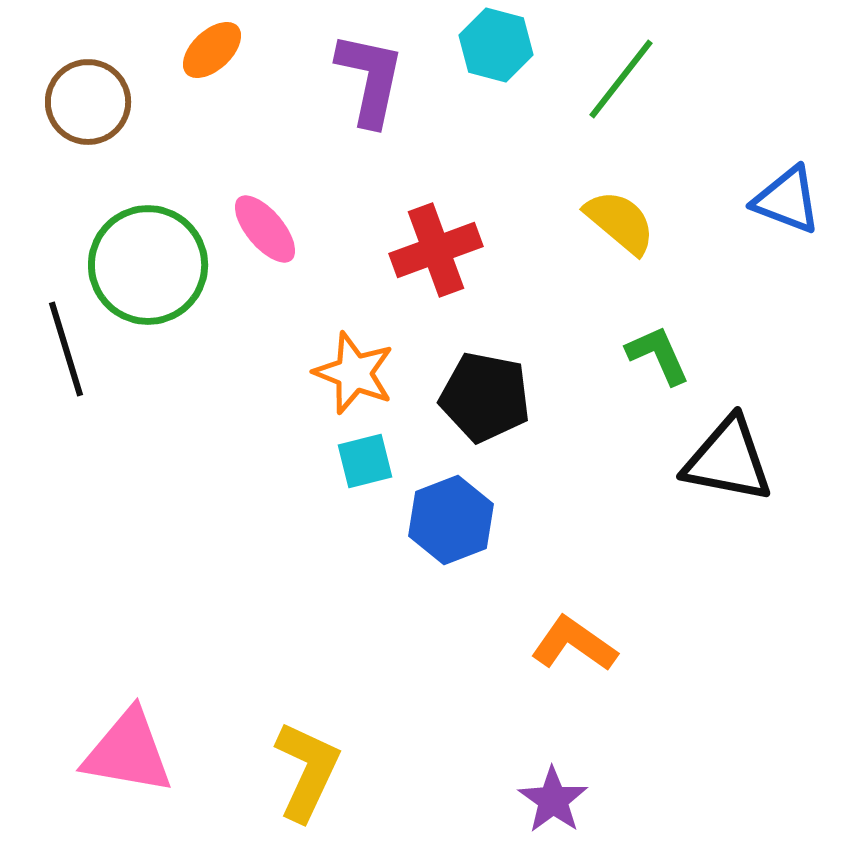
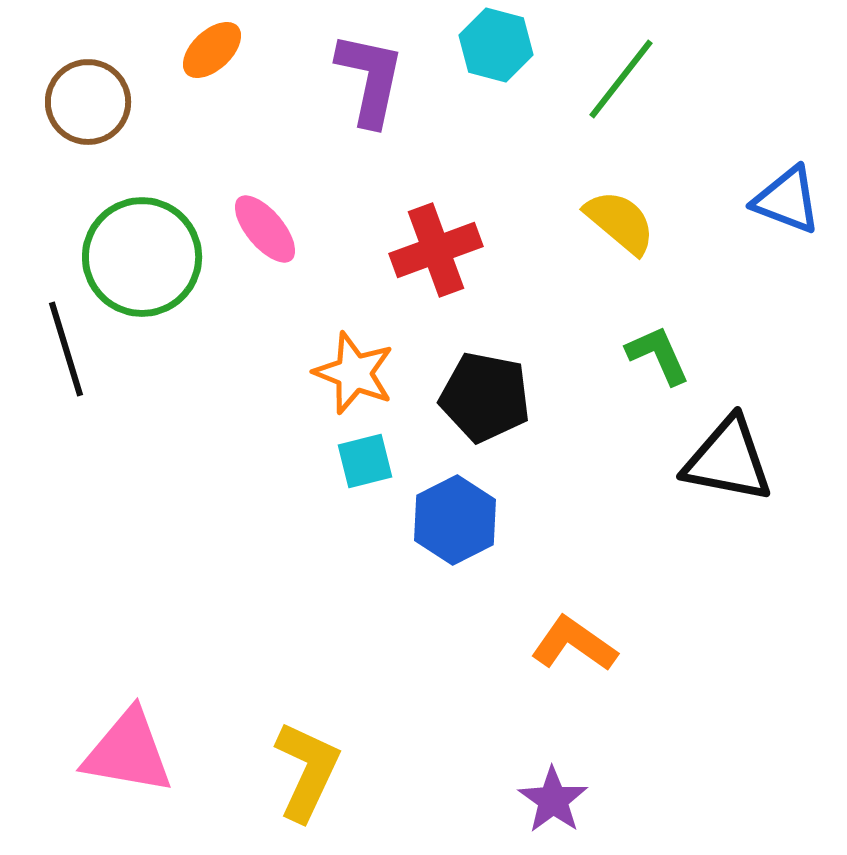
green circle: moved 6 px left, 8 px up
blue hexagon: moved 4 px right; rotated 6 degrees counterclockwise
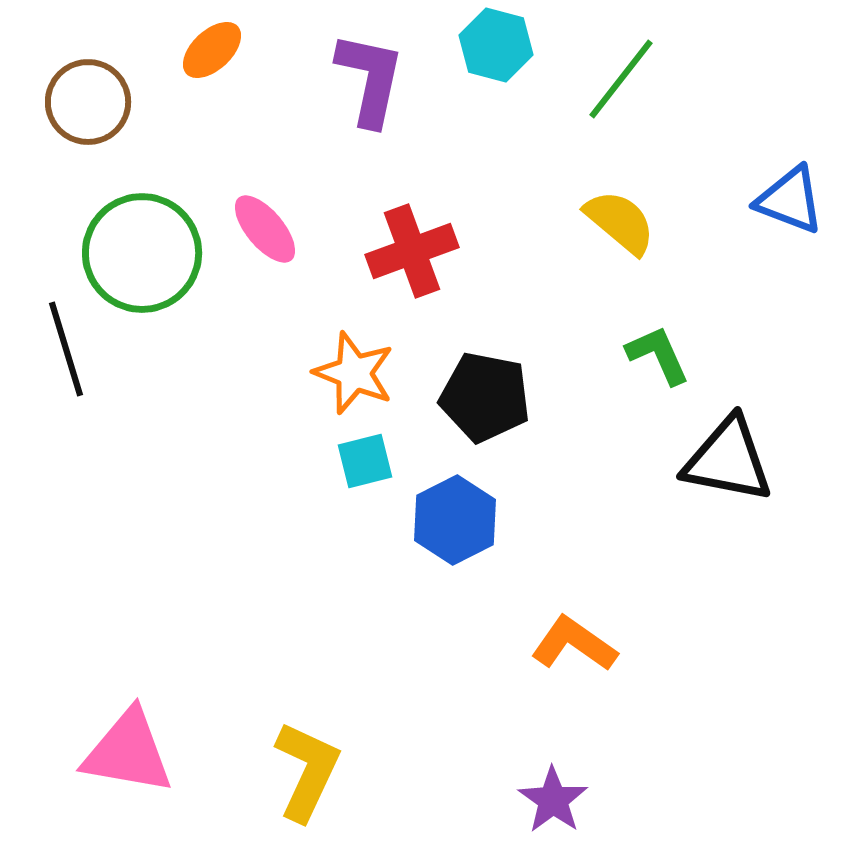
blue triangle: moved 3 px right
red cross: moved 24 px left, 1 px down
green circle: moved 4 px up
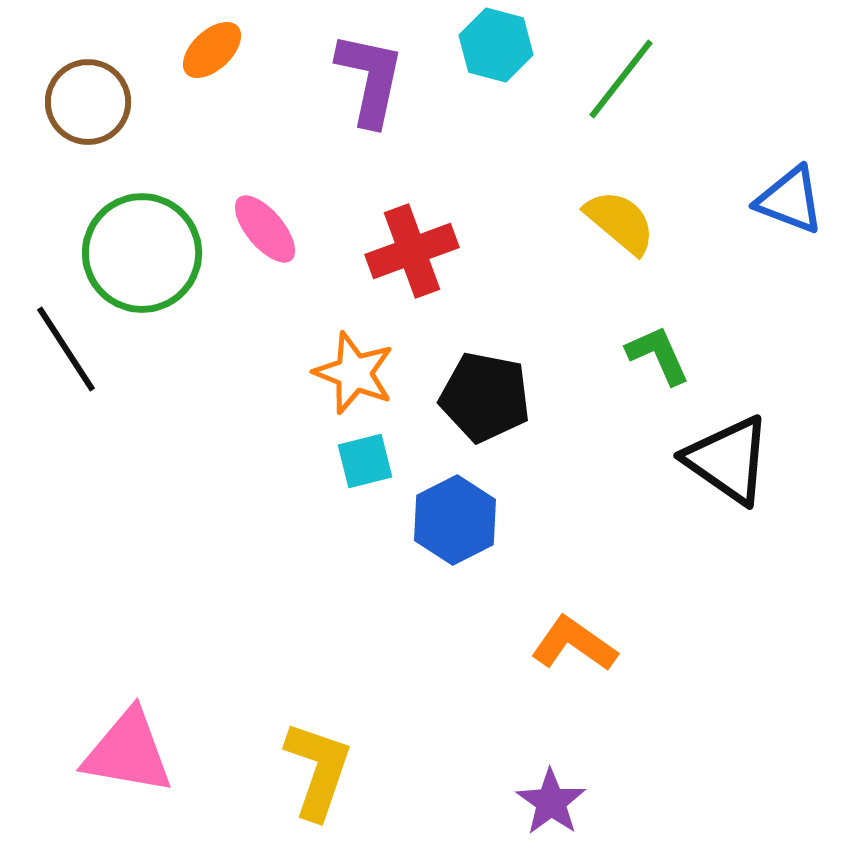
black line: rotated 16 degrees counterclockwise
black triangle: rotated 24 degrees clockwise
yellow L-shape: moved 11 px right, 1 px up; rotated 6 degrees counterclockwise
purple star: moved 2 px left, 2 px down
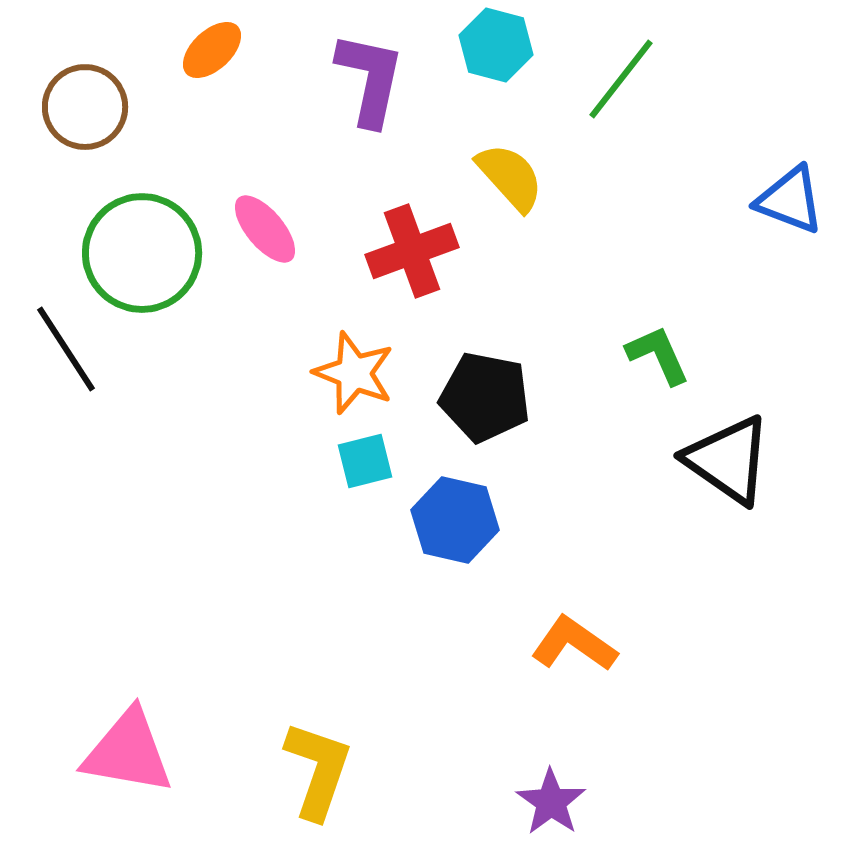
brown circle: moved 3 px left, 5 px down
yellow semicircle: moved 110 px left, 45 px up; rotated 8 degrees clockwise
blue hexagon: rotated 20 degrees counterclockwise
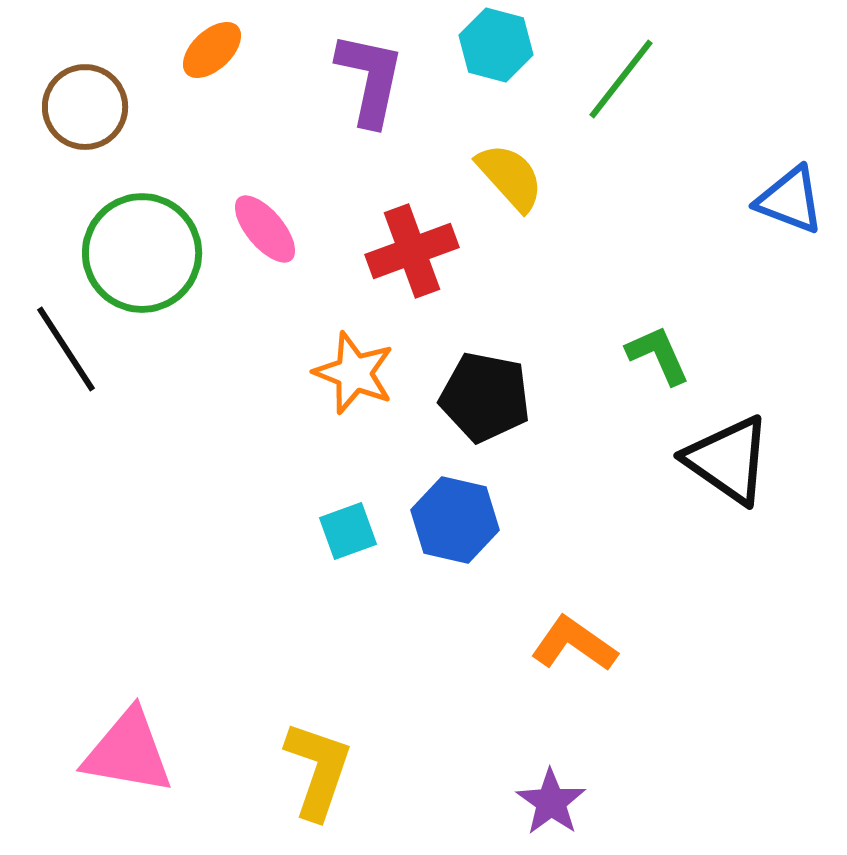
cyan square: moved 17 px left, 70 px down; rotated 6 degrees counterclockwise
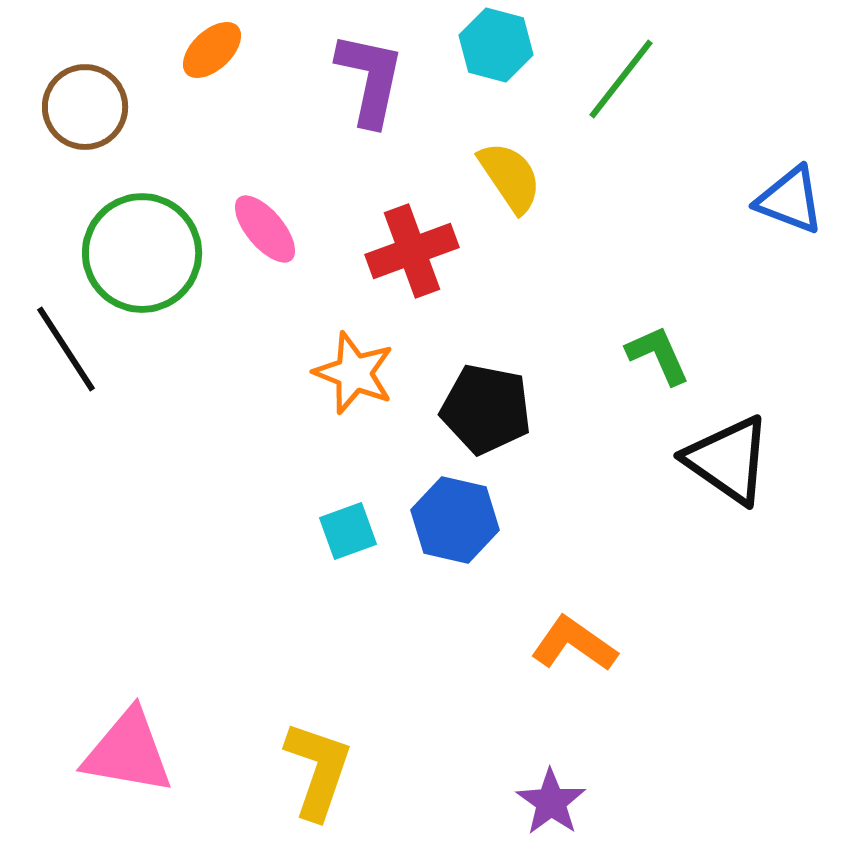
yellow semicircle: rotated 8 degrees clockwise
black pentagon: moved 1 px right, 12 px down
